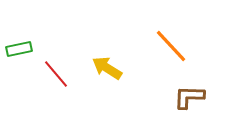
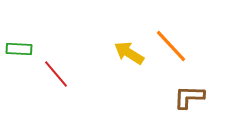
green rectangle: rotated 15 degrees clockwise
yellow arrow: moved 22 px right, 15 px up
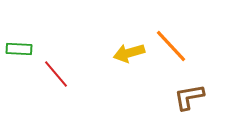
yellow arrow: rotated 48 degrees counterclockwise
brown L-shape: rotated 12 degrees counterclockwise
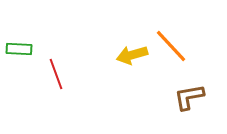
yellow arrow: moved 3 px right, 2 px down
red line: rotated 20 degrees clockwise
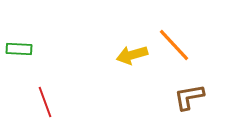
orange line: moved 3 px right, 1 px up
red line: moved 11 px left, 28 px down
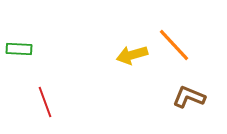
brown L-shape: rotated 32 degrees clockwise
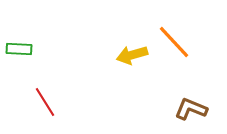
orange line: moved 3 px up
brown L-shape: moved 2 px right, 12 px down
red line: rotated 12 degrees counterclockwise
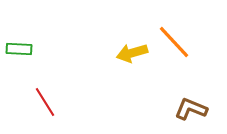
yellow arrow: moved 2 px up
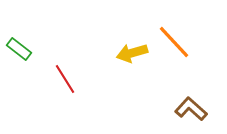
green rectangle: rotated 35 degrees clockwise
red line: moved 20 px right, 23 px up
brown L-shape: rotated 20 degrees clockwise
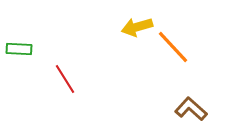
orange line: moved 1 px left, 5 px down
green rectangle: rotated 35 degrees counterclockwise
yellow arrow: moved 5 px right, 26 px up
